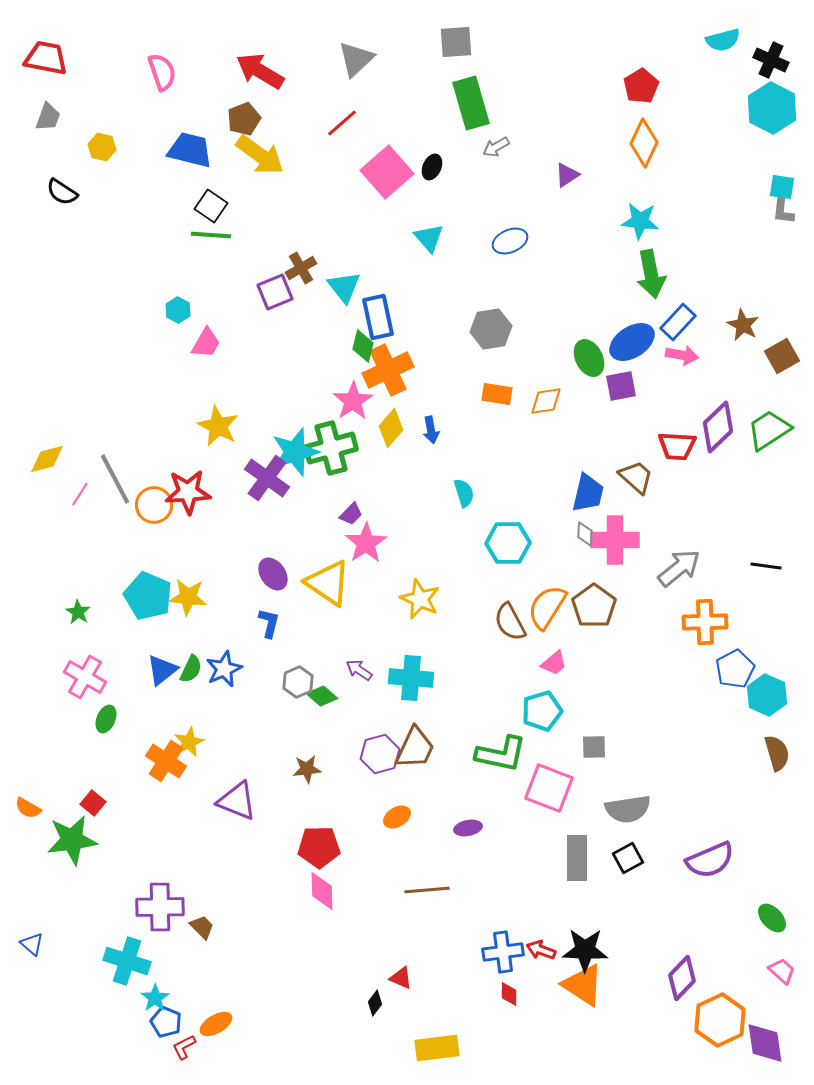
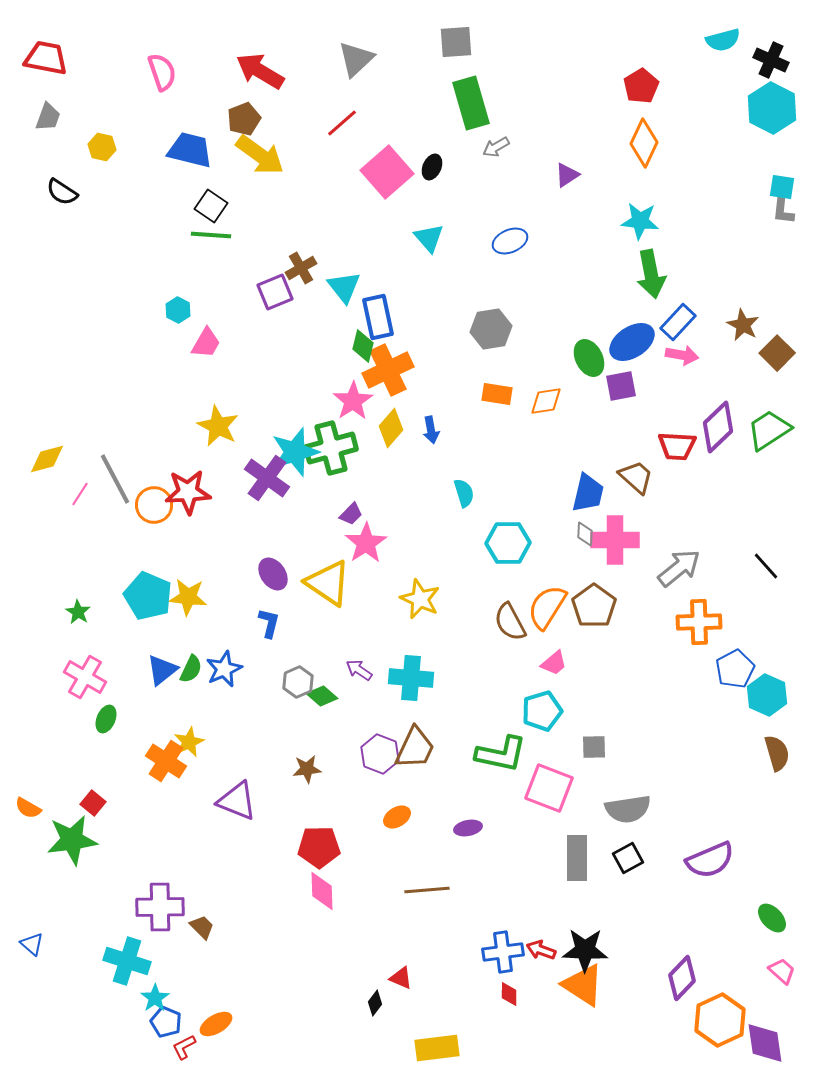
brown square at (782, 356): moved 5 px left, 3 px up; rotated 16 degrees counterclockwise
black line at (766, 566): rotated 40 degrees clockwise
orange cross at (705, 622): moved 6 px left
purple hexagon at (380, 754): rotated 24 degrees counterclockwise
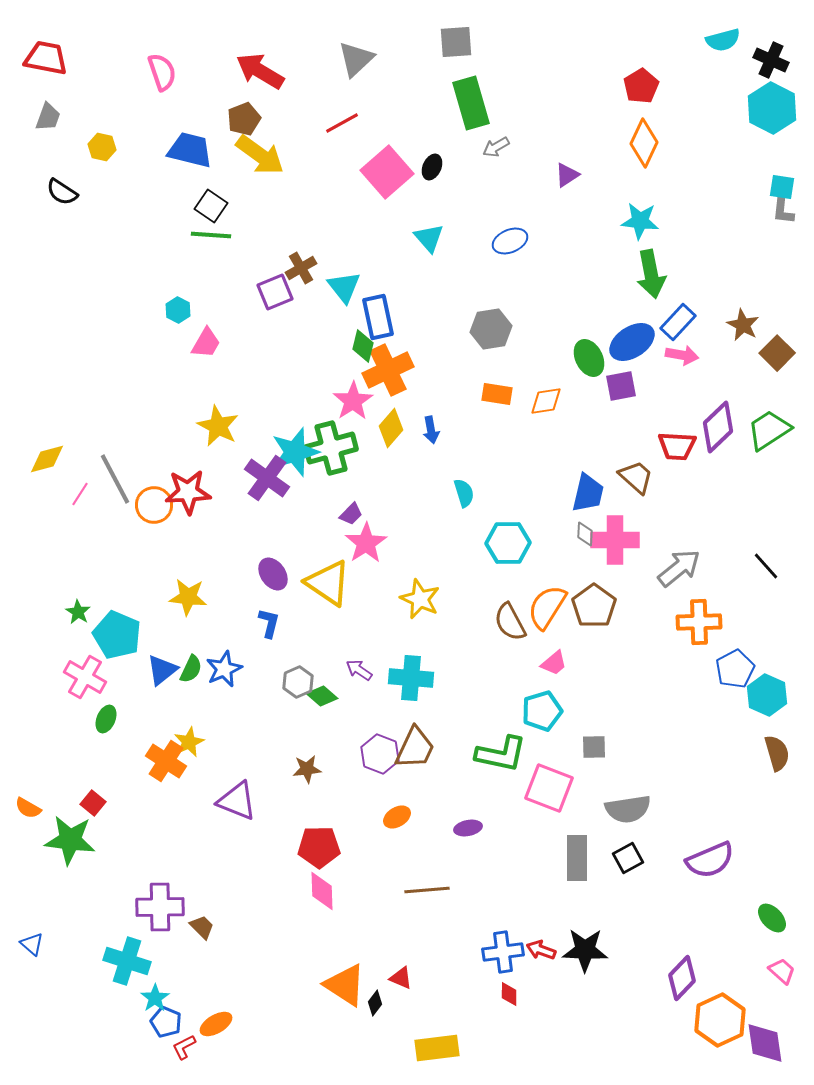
red line at (342, 123): rotated 12 degrees clockwise
cyan pentagon at (148, 596): moved 31 px left, 39 px down
green star at (72, 840): moved 2 px left; rotated 15 degrees clockwise
orange triangle at (583, 985): moved 238 px left
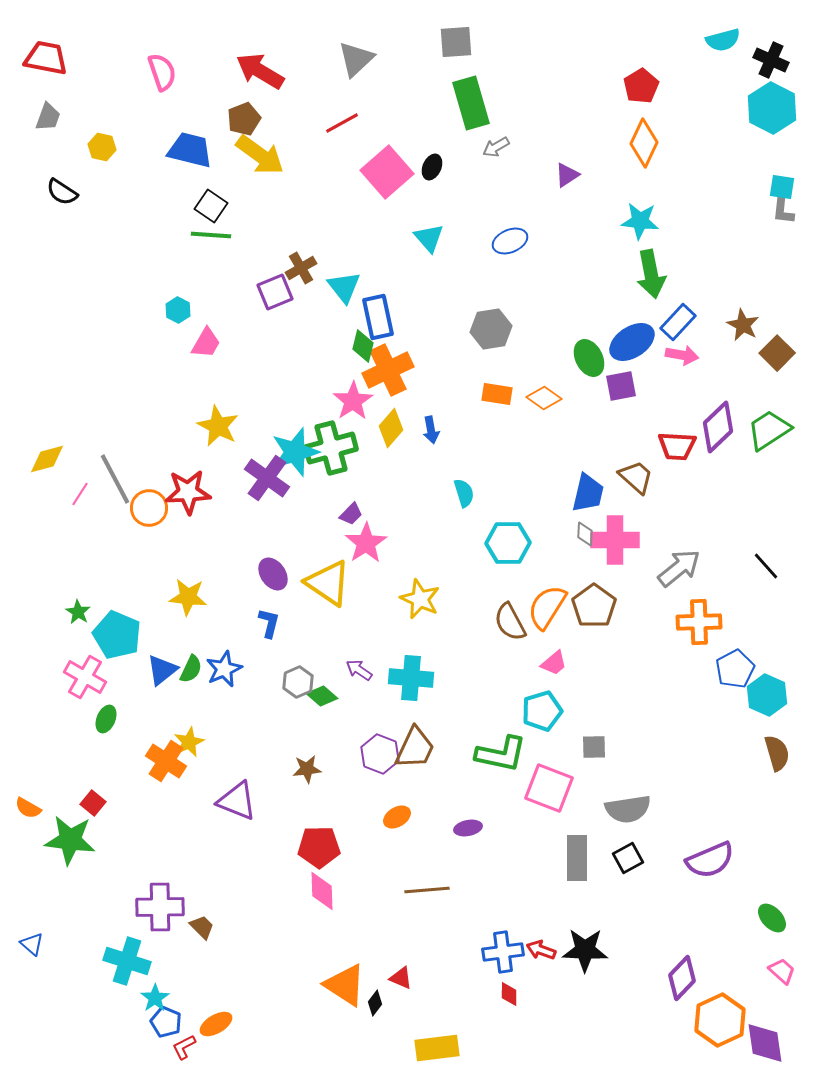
orange diamond at (546, 401): moved 2 px left, 3 px up; rotated 44 degrees clockwise
orange circle at (154, 505): moved 5 px left, 3 px down
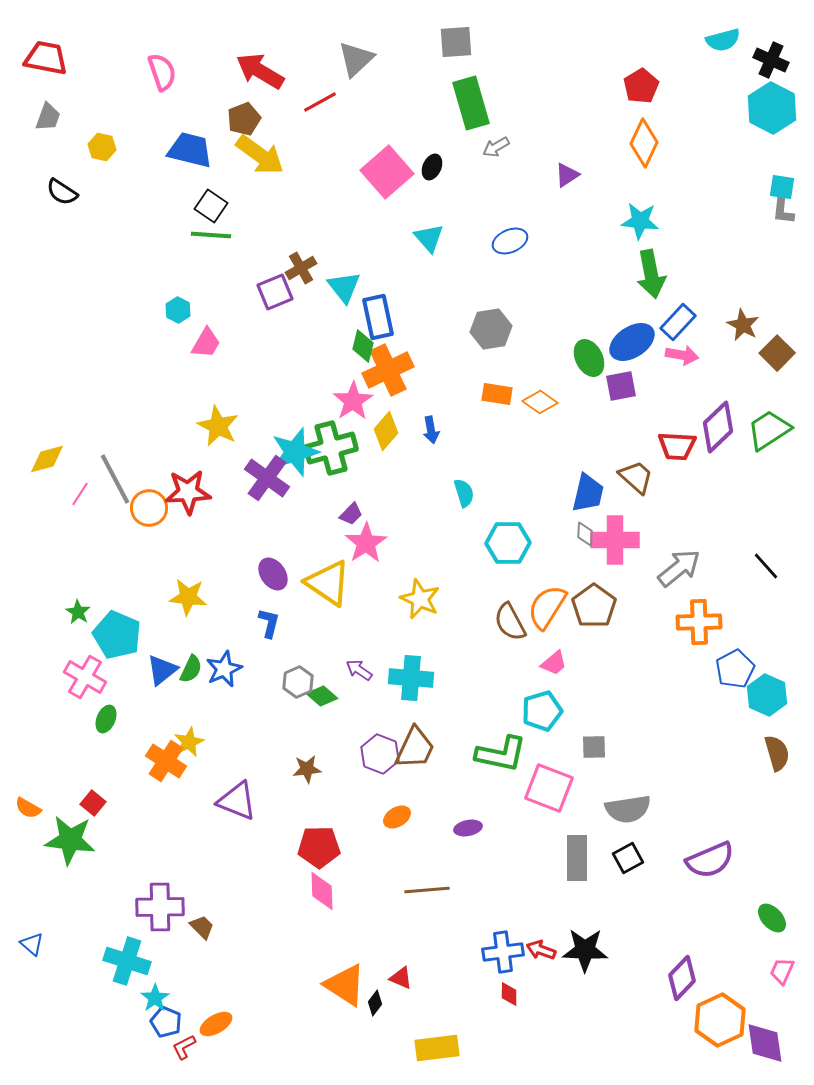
red line at (342, 123): moved 22 px left, 21 px up
orange diamond at (544, 398): moved 4 px left, 4 px down
yellow diamond at (391, 428): moved 5 px left, 3 px down
pink trapezoid at (782, 971): rotated 108 degrees counterclockwise
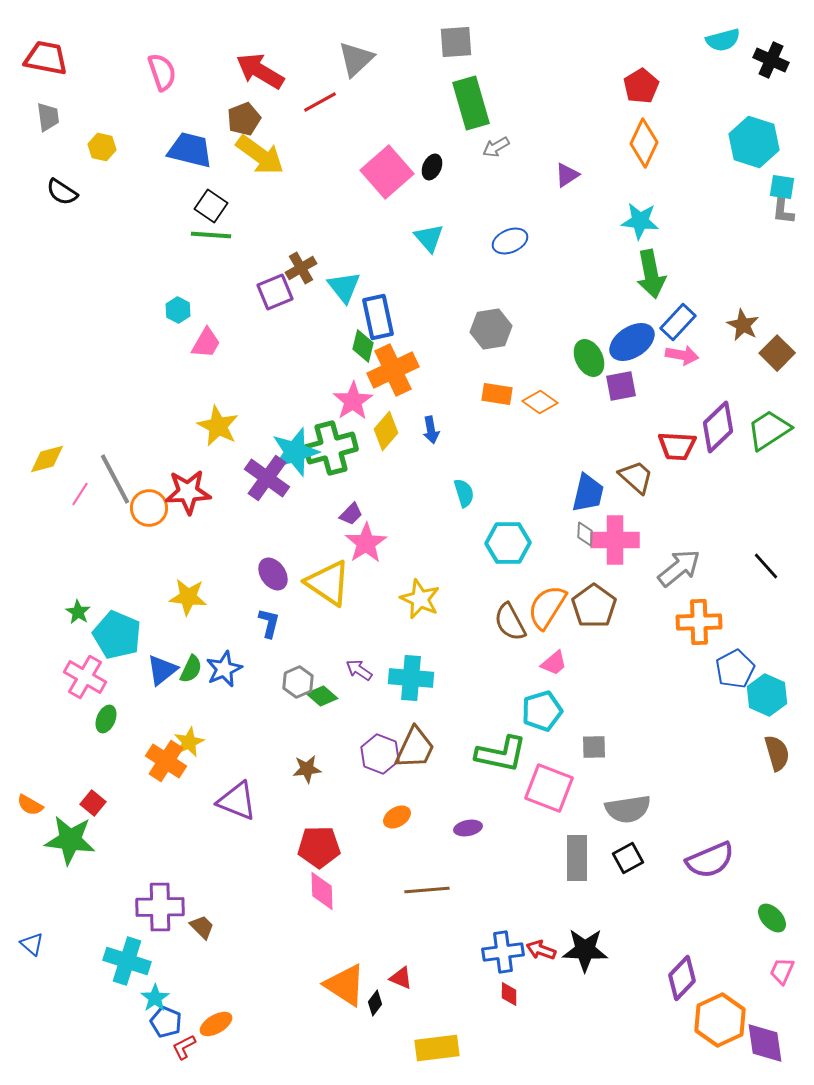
cyan hexagon at (772, 108): moved 18 px left, 34 px down; rotated 9 degrees counterclockwise
gray trapezoid at (48, 117): rotated 28 degrees counterclockwise
orange cross at (388, 370): moved 5 px right
orange semicircle at (28, 808): moved 2 px right, 3 px up
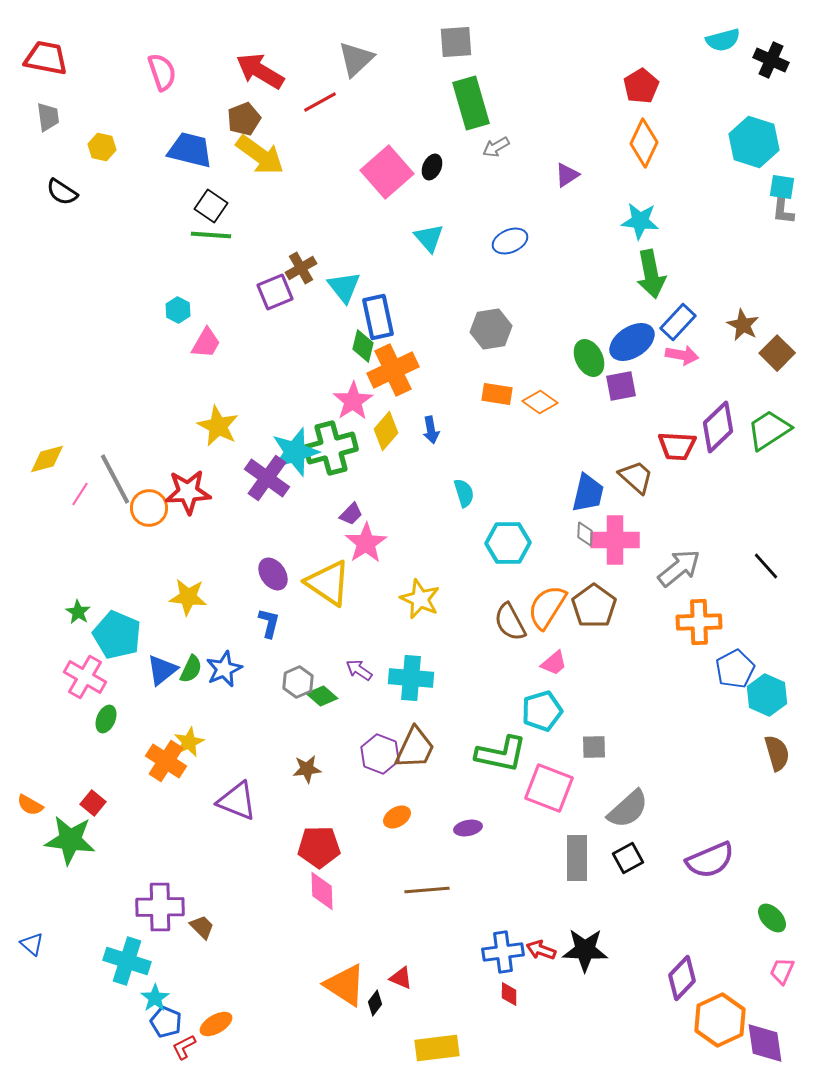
gray semicircle at (628, 809): rotated 33 degrees counterclockwise
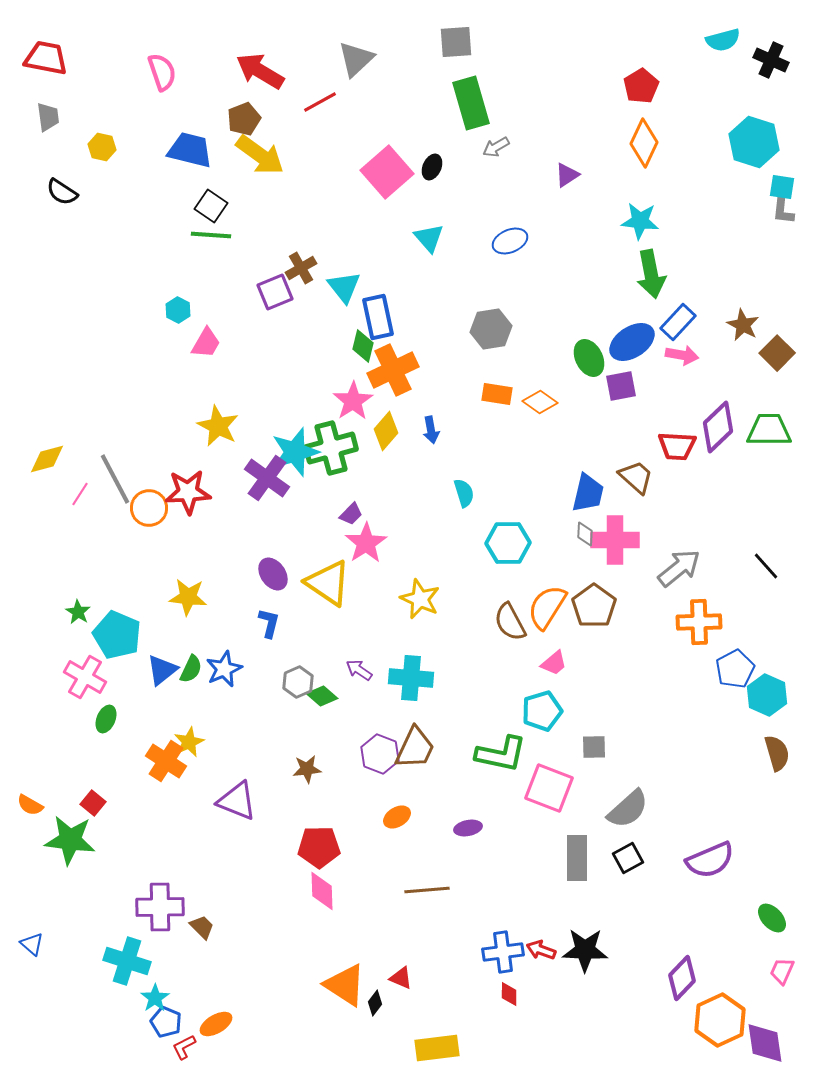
green trapezoid at (769, 430): rotated 33 degrees clockwise
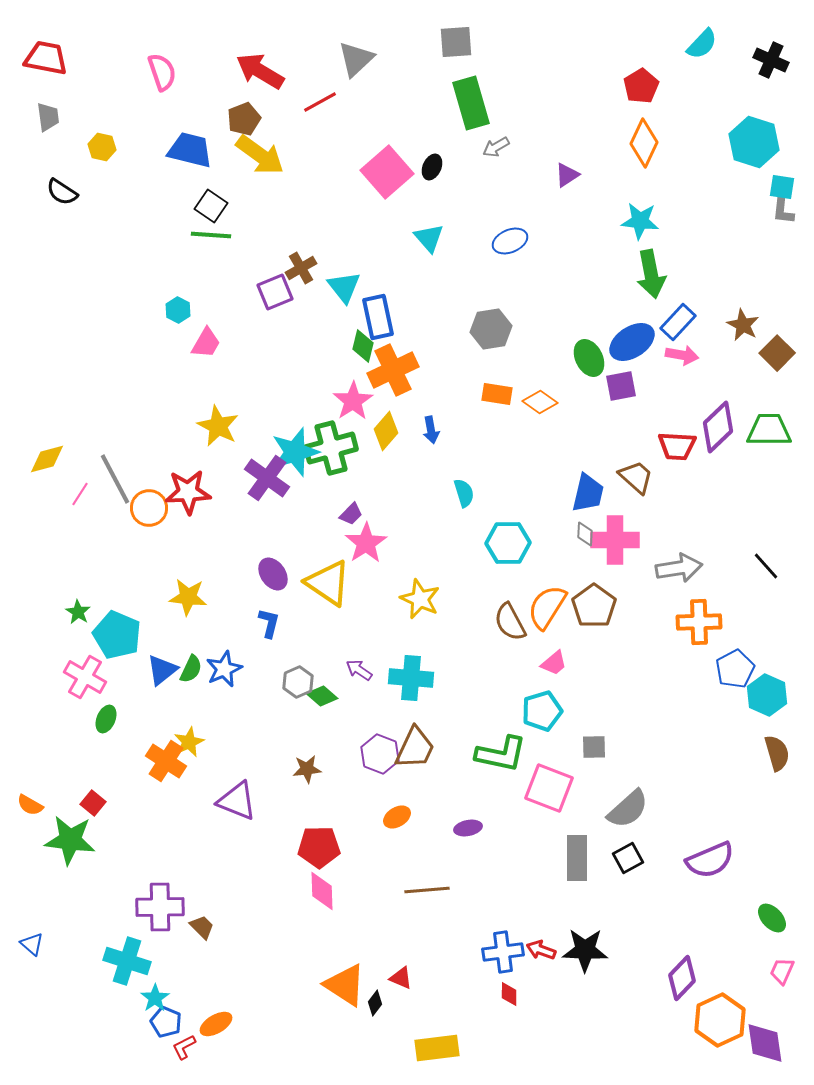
cyan semicircle at (723, 40): moved 21 px left, 4 px down; rotated 32 degrees counterclockwise
gray arrow at (679, 568): rotated 30 degrees clockwise
